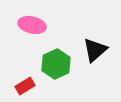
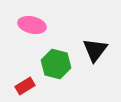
black triangle: rotated 12 degrees counterclockwise
green hexagon: rotated 20 degrees counterclockwise
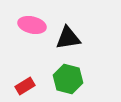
black triangle: moved 27 px left, 12 px up; rotated 44 degrees clockwise
green hexagon: moved 12 px right, 15 px down
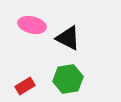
black triangle: rotated 36 degrees clockwise
green hexagon: rotated 24 degrees counterclockwise
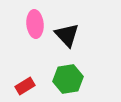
pink ellipse: moved 3 px right, 1 px up; rotated 72 degrees clockwise
black triangle: moved 1 px left, 3 px up; rotated 20 degrees clockwise
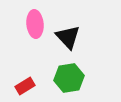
black triangle: moved 1 px right, 2 px down
green hexagon: moved 1 px right, 1 px up
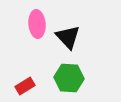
pink ellipse: moved 2 px right
green hexagon: rotated 12 degrees clockwise
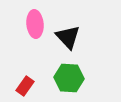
pink ellipse: moved 2 px left
red rectangle: rotated 24 degrees counterclockwise
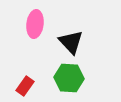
pink ellipse: rotated 12 degrees clockwise
black triangle: moved 3 px right, 5 px down
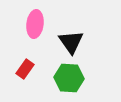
black triangle: rotated 8 degrees clockwise
red rectangle: moved 17 px up
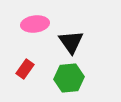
pink ellipse: rotated 76 degrees clockwise
green hexagon: rotated 8 degrees counterclockwise
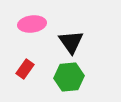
pink ellipse: moved 3 px left
green hexagon: moved 1 px up
